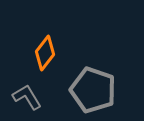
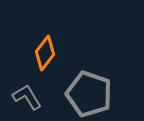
gray pentagon: moved 4 px left, 4 px down
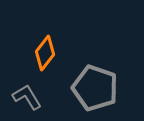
gray pentagon: moved 6 px right, 6 px up
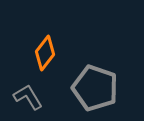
gray L-shape: moved 1 px right
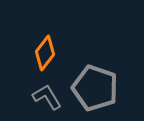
gray L-shape: moved 19 px right
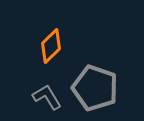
orange diamond: moved 6 px right, 7 px up; rotated 8 degrees clockwise
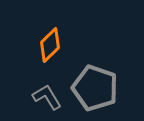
orange diamond: moved 1 px left, 1 px up
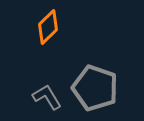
orange diamond: moved 2 px left, 18 px up
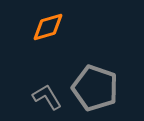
orange diamond: rotated 28 degrees clockwise
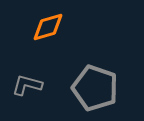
gray L-shape: moved 20 px left, 12 px up; rotated 44 degrees counterclockwise
